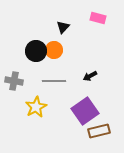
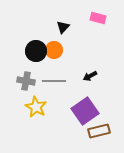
gray cross: moved 12 px right
yellow star: rotated 15 degrees counterclockwise
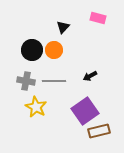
black circle: moved 4 px left, 1 px up
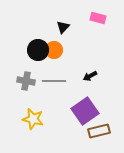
black circle: moved 6 px right
yellow star: moved 3 px left, 12 px down; rotated 15 degrees counterclockwise
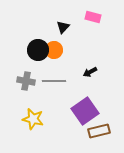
pink rectangle: moved 5 px left, 1 px up
black arrow: moved 4 px up
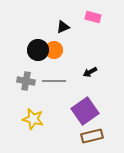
black triangle: rotated 24 degrees clockwise
brown rectangle: moved 7 px left, 5 px down
